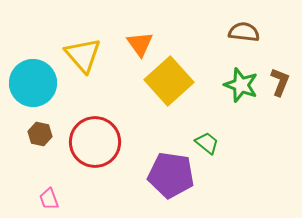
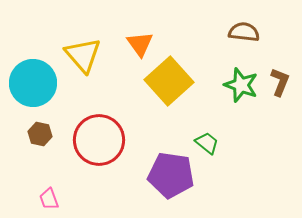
red circle: moved 4 px right, 2 px up
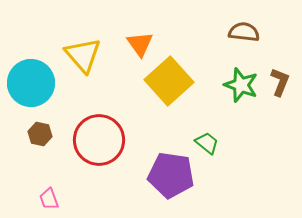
cyan circle: moved 2 px left
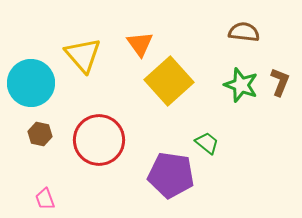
pink trapezoid: moved 4 px left
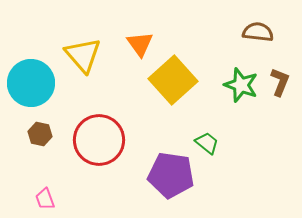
brown semicircle: moved 14 px right
yellow square: moved 4 px right, 1 px up
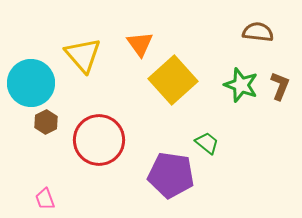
brown L-shape: moved 4 px down
brown hexagon: moved 6 px right, 12 px up; rotated 20 degrees clockwise
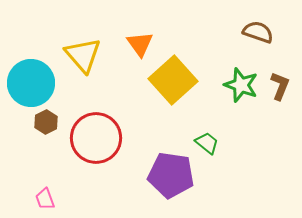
brown semicircle: rotated 12 degrees clockwise
red circle: moved 3 px left, 2 px up
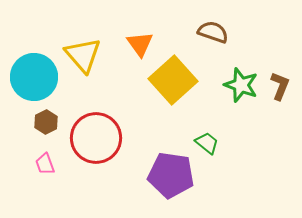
brown semicircle: moved 45 px left
cyan circle: moved 3 px right, 6 px up
pink trapezoid: moved 35 px up
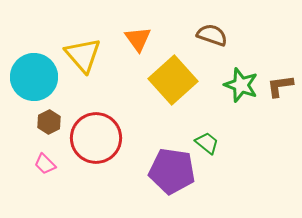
brown semicircle: moved 1 px left, 3 px down
orange triangle: moved 2 px left, 5 px up
brown L-shape: rotated 120 degrees counterclockwise
brown hexagon: moved 3 px right
pink trapezoid: rotated 25 degrees counterclockwise
purple pentagon: moved 1 px right, 4 px up
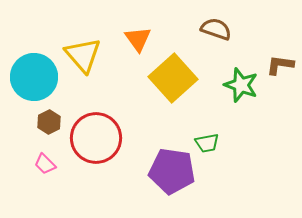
brown semicircle: moved 4 px right, 6 px up
yellow square: moved 2 px up
brown L-shape: moved 21 px up; rotated 16 degrees clockwise
green trapezoid: rotated 130 degrees clockwise
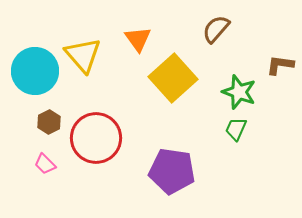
brown semicircle: rotated 68 degrees counterclockwise
cyan circle: moved 1 px right, 6 px up
green star: moved 2 px left, 7 px down
green trapezoid: moved 29 px right, 14 px up; rotated 125 degrees clockwise
